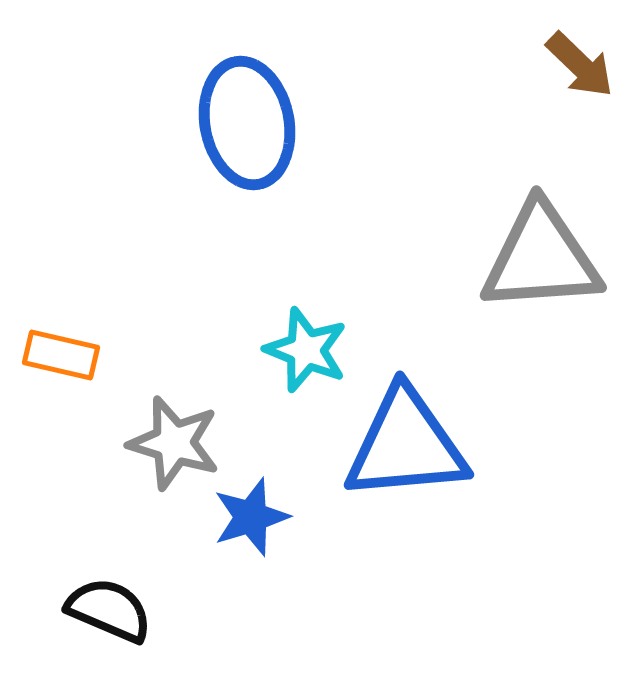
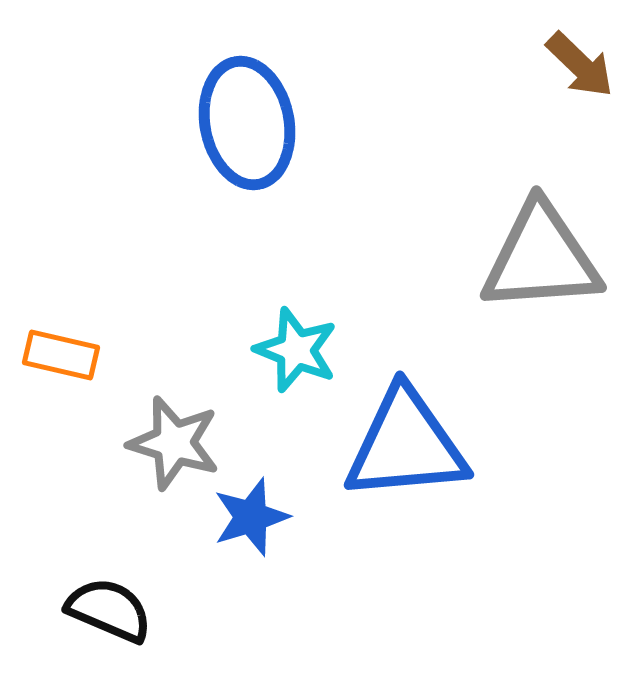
cyan star: moved 10 px left
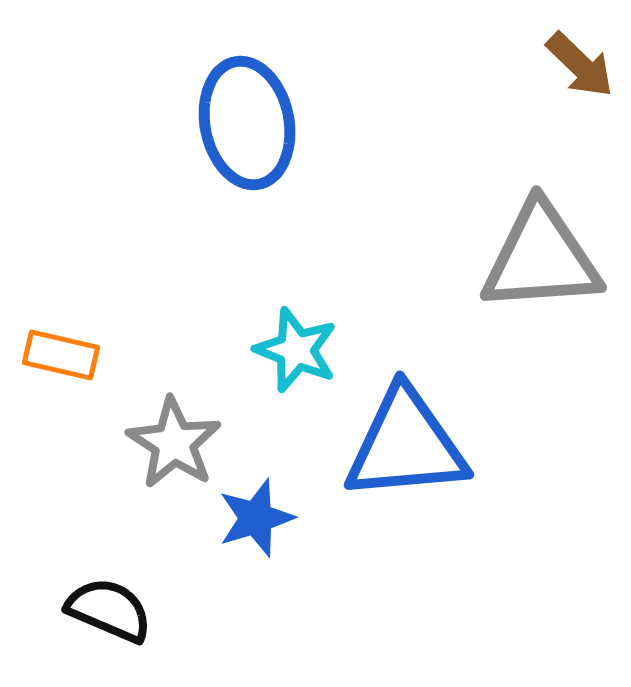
gray star: rotated 16 degrees clockwise
blue star: moved 5 px right, 1 px down
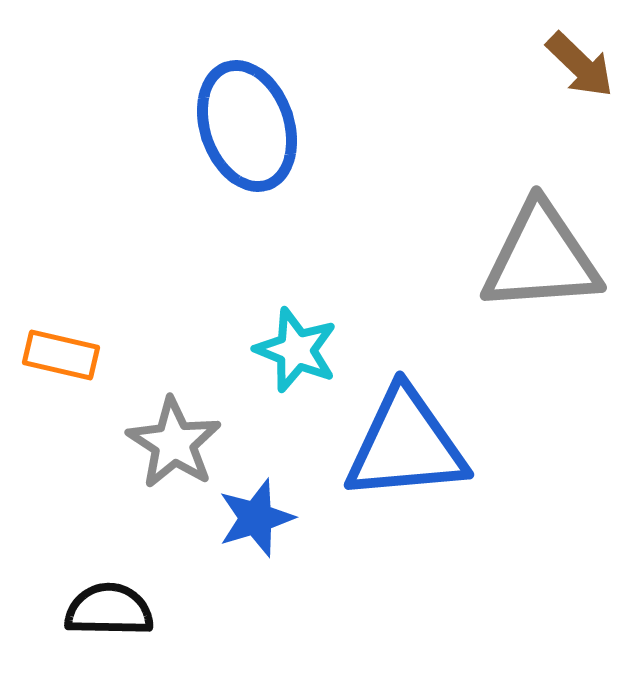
blue ellipse: moved 3 px down; rotated 8 degrees counterclockwise
black semicircle: rotated 22 degrees counterclockwise
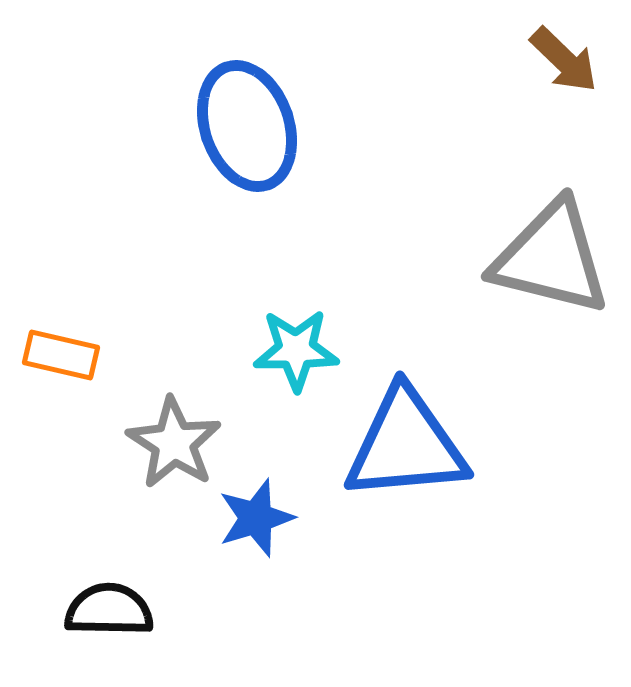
brown arrow: moved 16 px left, 5 px up
gray triangle: moved 10 px right; rotated 18 degrees clockwise
cyan star: rotated 22 degrees counterclockwise
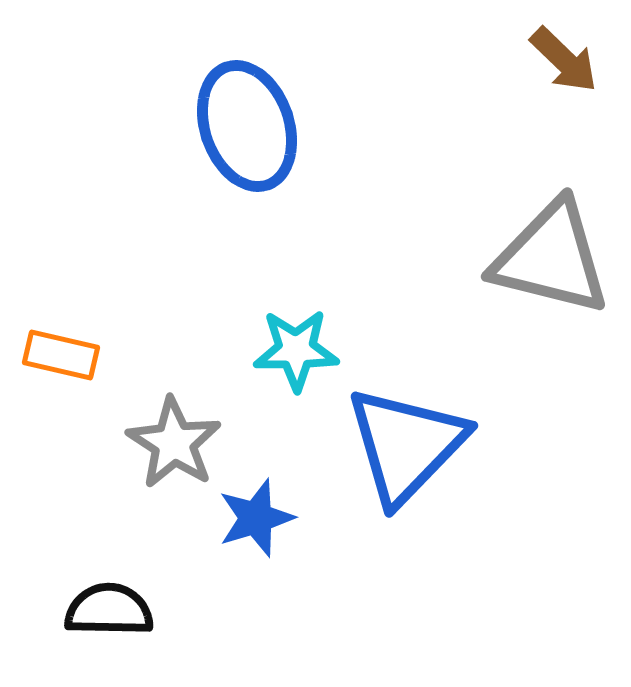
blue triangle: rotated 41 degrees counterclockwise
